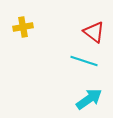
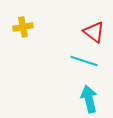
cyan arrow: rotated 68 degrees counterclockwise
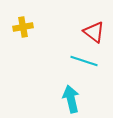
cyan arrow: moved 18 px left
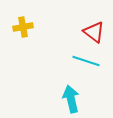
cyan line: moved 2 px right
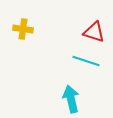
yellow cross: moved 2 px down; rotated 18 degrees clockwise
red triangle: rotated 20 degrees counterclockwise
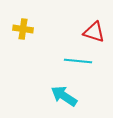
cyan line: moved 8 px left; rotated 12 degrees counterclockwise
cyan arrow: moved 7 px left, 3 px up; rotated 44 degrees counterclockwise
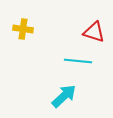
cyan arrow: rotated 104 degrees clockwise
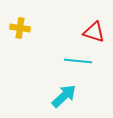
yellow cross: moved 3 px left, 1 px up
